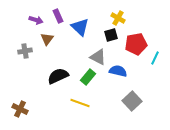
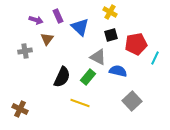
yellow cross: moved 8 px left, 6 px up
black semicircle: moved 4 px right, 1 px down; rotated 140 degrees clockwise
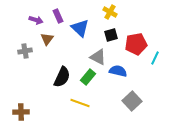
blue triangle: moved 1 px down
brown cross: moved 1 px right, 3 px down; rotated 28 degrees counterclockwise
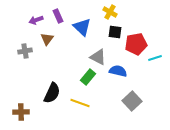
purple arrow: rotated 144 degrees clockwise
blue triangle: moved 2 px right, 1 px up
black square: moved 4 px right, 3 px up; rotated 24 degrees clockwise
cyan line: rotated 48 degrees clockwise
black semicircle: moved 10 px left, 16 px down
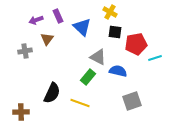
gray square: rotated 24 degrees clockwise
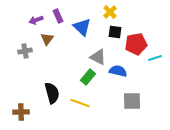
yellow cross: rotated 16 degrees clockwise
black semicircle: rotated 40 degrees counterclockwise
gray square: rotated 18 degrees clockwise
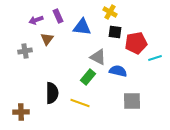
yellow cross: rotated 16 degrees counterclockwise
blue triangle: rotated 36 degrees counterclockwise
red pentagon: moved 1 px up
black semicircle: rotated 15 degrees clockwise
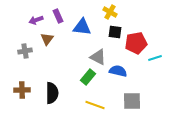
yellow line: moved 15 px right, 2 px down
brown cross: moved 1 px right, 22 px up
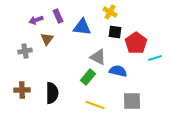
red pentagon: rotated 25 degrees counterclockwise
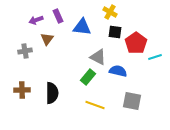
cyan line: moved 1 px up
gray square: rotated 12 degrees clockwise
